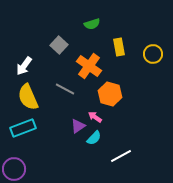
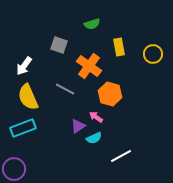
gray square: rotated 24 degrees counterclockwise
pink arrow: moved 1 px right
cyan semicircle: rotated 21 degrees clockwise
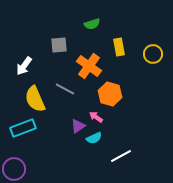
gray square: rotated 24 degrees counterclockwise
yellow semicircle: moved 7 px right, 2 px down
